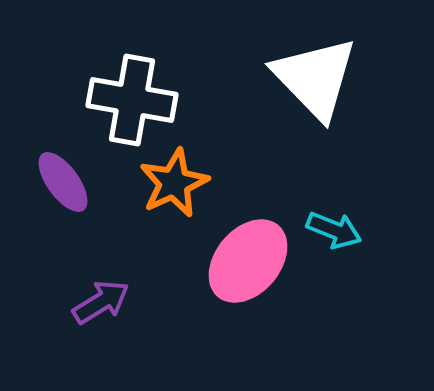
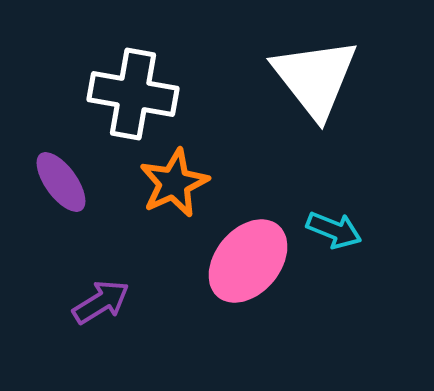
white triangle: rotated 6 degrees clockwise
white cross: moved 1 px right, 6 px up
purple ellipse: moved 2 px left
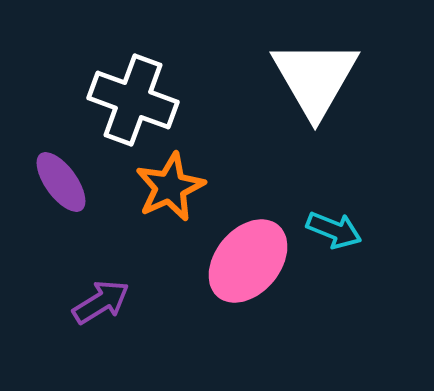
white triangle: rotated 8 degrees clockwise
white cross: moved 6 px down; rotated 10 degrees clockwise
orange star: moved 4 px left, 4 px down
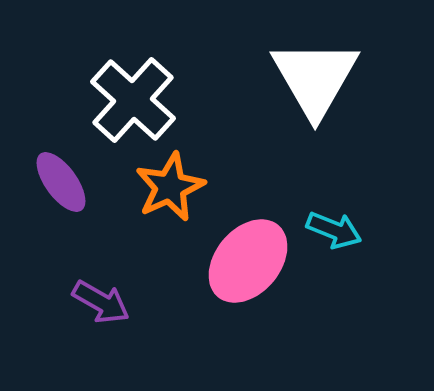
white cross: rotated 22 degrees clockwise
purple arrow: rotated 62 degrees clockwise
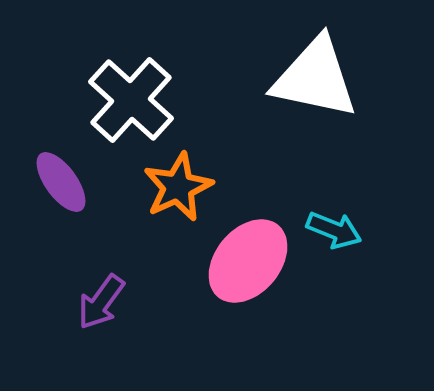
white triangle: rotated 48 degrees counterclockwise
white cross: moved 2 px left
orange star: moved 8 px right
purple arrow: rotated 96 degrees clockwise
